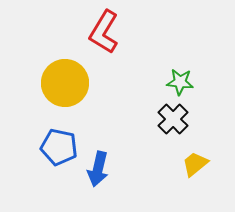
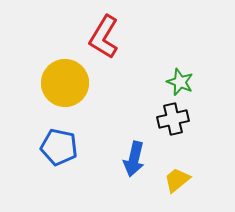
red L-shape: moved 5 px down
green star: rotated 16 degrees clockwise
black cross: rotated 32 degrees clockwise
yellow trapezoid: moved 18 px left, 16 px down
blue arrow: moved 36 px right, 10 px up
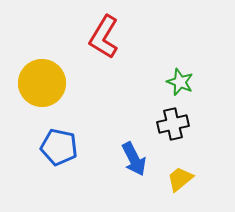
yellow circle: moved 23 px left
black cross: moved 5 px down
blue arrow: rotated 40 degrees counterclockwise
yellow trapezoid: moved 3 px right, 1 px up
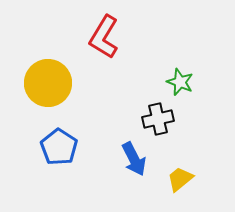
yellow circle: moved 6 px right
black cross: moved 15 px left, 5 px up
blue pentagon: rotated 21 degrees clockwise
